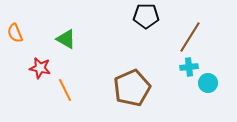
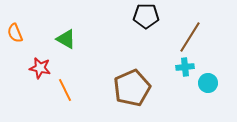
cyan cross: moved 4 px left
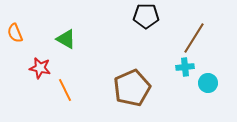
brown line: moved 4 px right, 1 px down
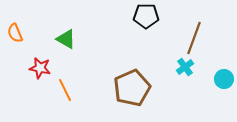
brown line: rotated 12 degrees counterclockwise
cyan cross: rotated 30 degrees counterclockwise
cyan circle: moved 16 px right, 4 px up
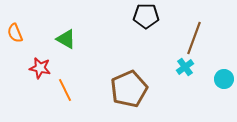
brown pentagon: moved 3 px left, 1 px down
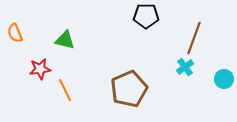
green triangle: moved 1 px left, 1 px down; rotated 15 degrees counterclockwise
red star: moved 1 px down; rotated 20 degrees counterclockwise
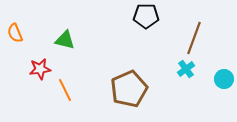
cyan cross: moved 1 px right, 2 px down
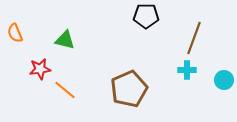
cyan cross: moved 1 px right, 1 px down; rotated 36 degrees clockwise
cyan circle: moved 1 px down
orange line: rotated 25 degrees counterclockwise
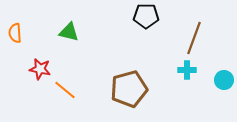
orange semicircle: rotated 18 degrees clockwise
green triangle: moved 4 px right, 8 px up
red star: rotated 20 degrees clockwise
brown pentagon: rotated 9 degrees clockwise
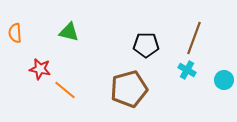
black pentagon: moved 29 px down
cyan cross: rotated 30 degrees clockwise
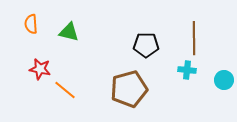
orange semicircle: moved 16 px right, 9 px up
brown line: rotated 20 degrees counterclockwise
cyan cross: rotated 24 degrees counterclockwise
